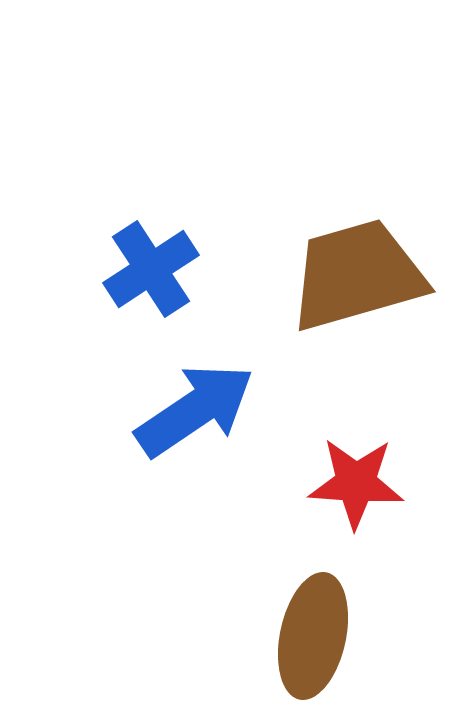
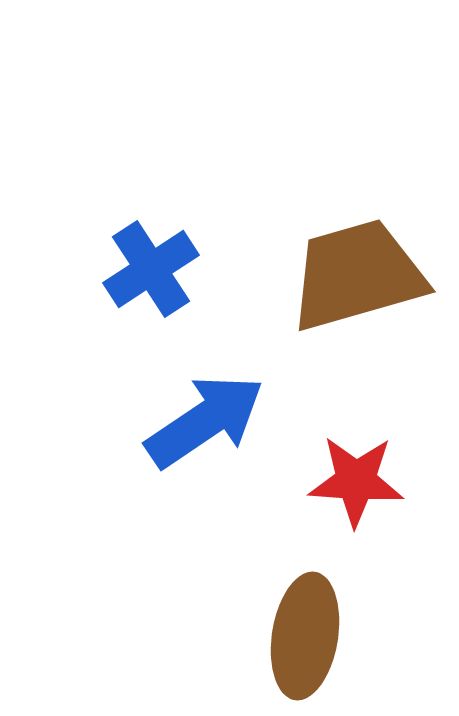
blue arrow: moved 10 px right, 11 px down
red star: moved 2 px up
brown ellipse: moved 8 px left; rotated 3 degrees counterclockwise
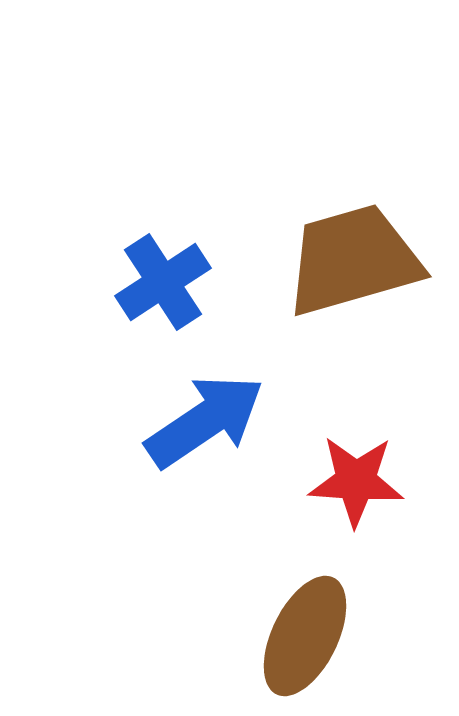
blue cross: moved 12 px right, 13 px down
brown trapezoid: moved 4 px left, 15 px up
brown ellipse: rotated 17 degrees clockwise
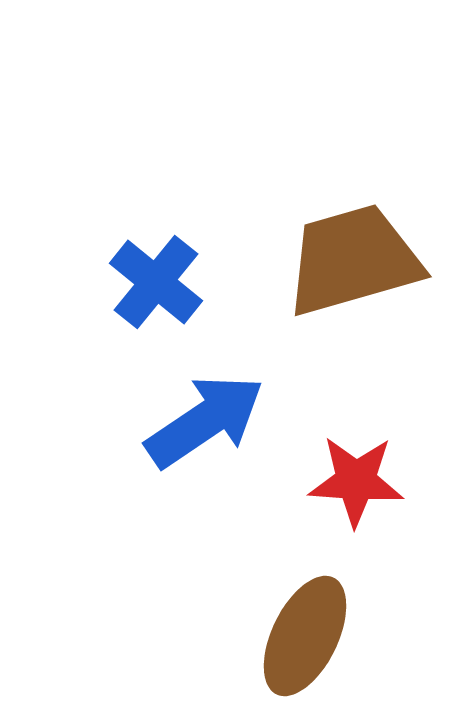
blue cross: moved 7 px left; rotated 18 degrees counterclockwise
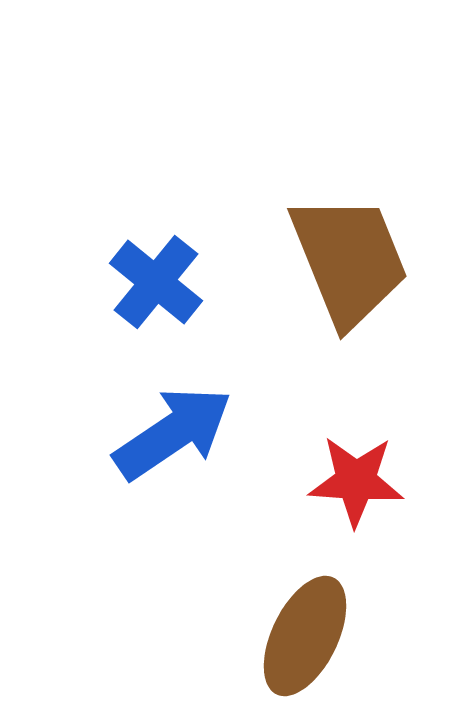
brown trapezoid: moved 4 px left; rotated 84 degrees clockwise
blue arrow: moved 32 px left, 12 px down
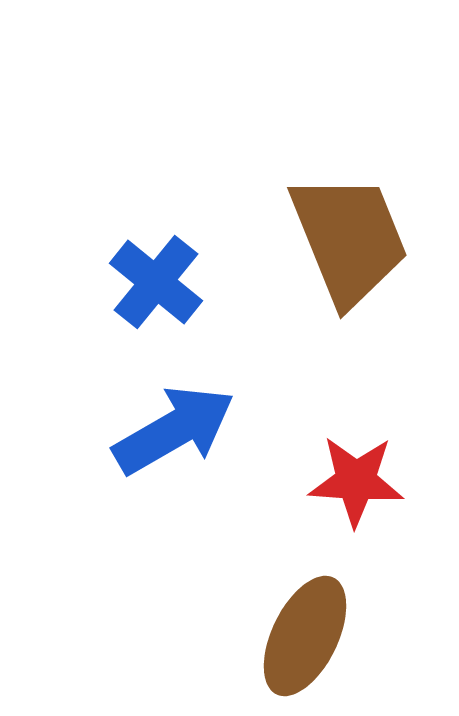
brown trapezoid: moved 21 px up
blue arrow: moved 1 px right, 3 px up; rotated 4 degrees clockwise
